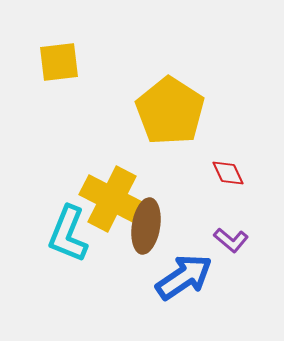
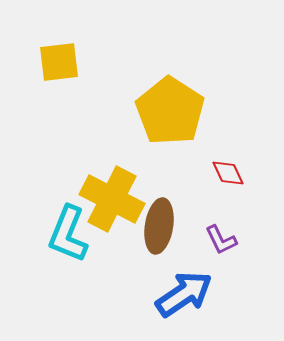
brown ellipse: moved 13 px right
purple L-shape: moved 10 px left; rotated 24 degrees clockwise
blue arrow: moved 17 px down
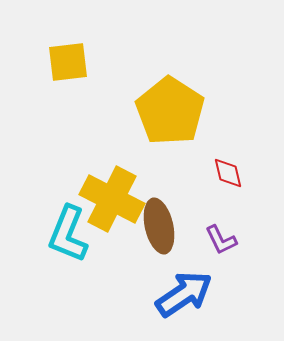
yellow square: moved 9 px right
red diamond: rotated 12 degrees clockwise
brown ellipse: rotated 22 degrees counterclockwise
